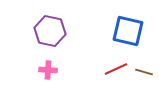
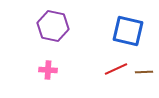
purple hexagon: moved 3 px right, 5 px up
brown line: rotated 18 degrees counterclockwise
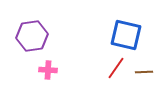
purple hexagon: moved 21 px left, 10 px down; rotated 20 degrees counterclockwise
blue square: moved 2 px left, 4 px down
red line: moved 1 px up; rotated 30 degrees counterclockwise
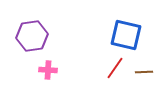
red line: moved 1 px left
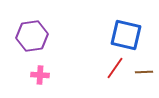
pink cross: moved 8 px left, 5 px down
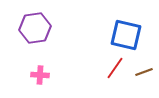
purple hexagon: moved 3 px right, 8 px up
brown line: rotated 18 degrees counterclockwise
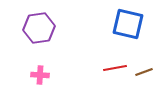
purple hexagon: moved 4 px right
blue square: moved 2 px right, 11 px up
red line: rotated 45 degrees clockwise
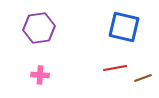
blue square: moved 4 px left, 3 px down
brown line: moved 1 px left, 6 px down
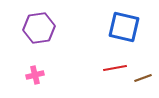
pink cross: moved 5 px left; rotated 18 degrees counterclockwise
